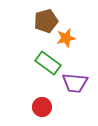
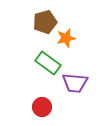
brown pentagon: moved 1 px left, 1 px down
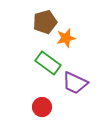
purple trapezoid: rotated 20 degrees clockwise
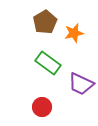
brown pentagon: rotated 15 degrees counterclockwise
orange star: moved 8 px right, 5 px up
purple trapezoid: moved 6 px right, 1 px down
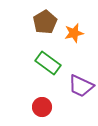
purple trapezoid: moved 2 px down
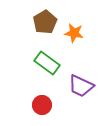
orange star: rotated 24 degrees clockwise
green rectangle: moved 1 px left
red circle: moved 2 px up
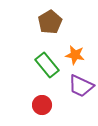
brown pentagon: moved 5 px right
orange star: moved 1 px right, 22 px down
green rectangle: moved 2 px down; rotated 15 degrees clockwise
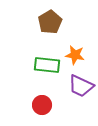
green rectangle: rotated 45 degrees counterclockwise
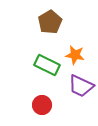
green rectangle: rotated 20 degrees clockwise
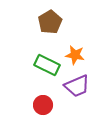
purple trapezoid: moved 4 px left; rotated 48 degrees counterclockwise
red circle: moved 1 px right
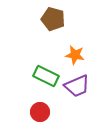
brown pentagon: moved 3 px right, 3 px up; rotated 25 degrees counterclockwise
green rectangle: moved 1 px left, 11 px down
red circle: moved 3 px left, 7 px down
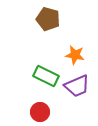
brown pentagon: moved 5 px left
